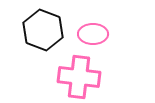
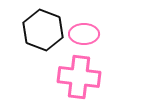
pink ellipse: moved 9 px left
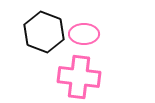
black hexagon: moved 1 px right, 2 px down
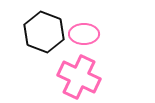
pink cross: rotated 18 degrees clockwise
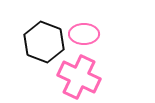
black hexagon: moved 10 px down
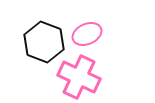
pink ellipse: moved 3 px right; rotated 24 degrees counterclockwise
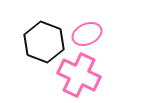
pink cross: moved 2 px up
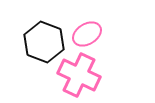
pink ellipse: rotated 8 degrees counterclockwise
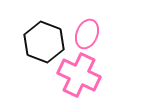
pink ellipse: rotated 36 degrees counterclockwise
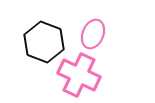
pink ellipse: moved 6 px right
